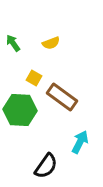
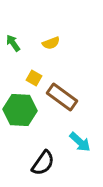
cyan arrow: rotated 105 degrees clockwise
black semicircle: moved 3 px left, 3 px up
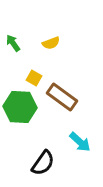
green hexagon: moved 3 px up
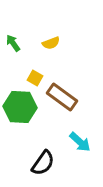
yellow square: moved 1 px right
